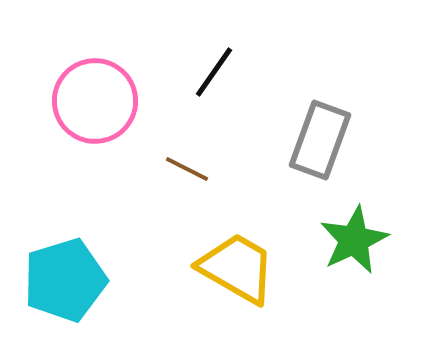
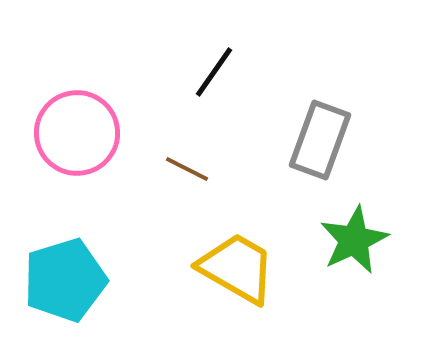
pink circle: moved 18 px left, 32 px down
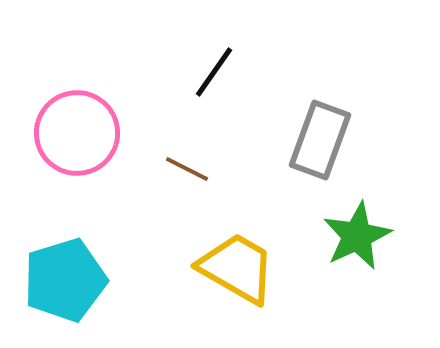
green star: moved 3 px right, 4 px up
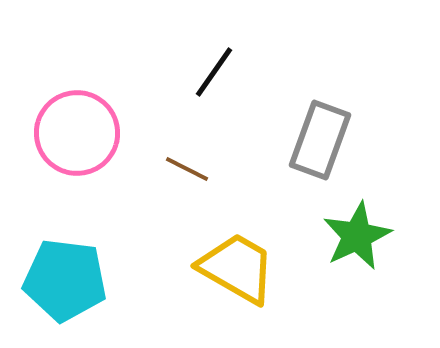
cyan pentagon: rotated 24 degrees clockwise
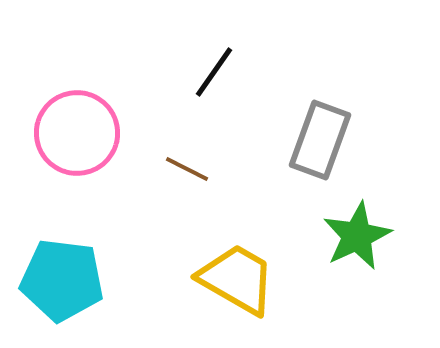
yellow trapezoid: moved 11 px down
cyan pentagon: moved 3 px left
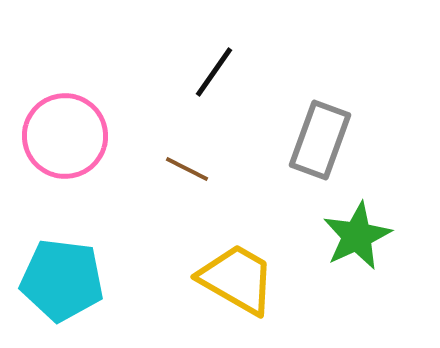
pink circle: moved 12 px left, 3 px down
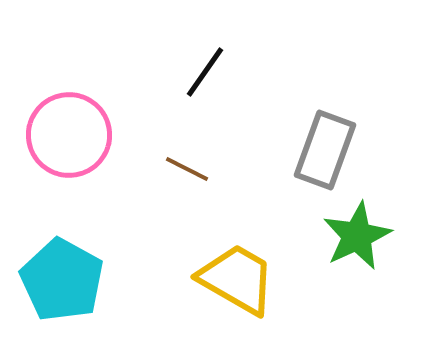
black line: moved 9 px left
pink circle: moved 4 px right, 1 px up
gray rectangle: moved 5 px right, 10 px down
cyan pentagon: rotated 22 degrees clockwise
